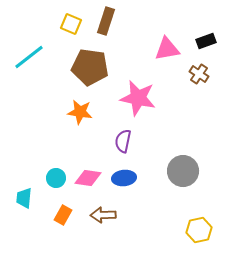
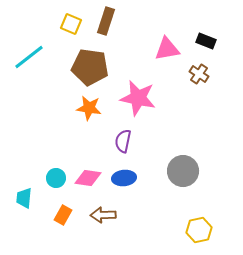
black rectangle: rotated 42 degrees clockwise
orange star: moved 9 px right, 4 px up
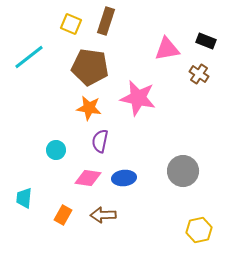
purple semicircle: moved 23 px left
cyan circle: moved 28 px up
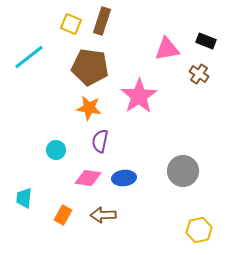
brown rectangle: moved 4 px left
pink star: moved 1 px right, 2 px up; rotated 27 degrees clockwise
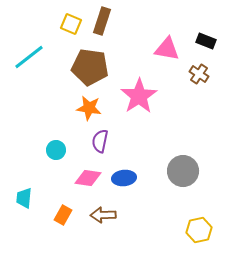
pink triangle: rotated 20 degrees clockwise
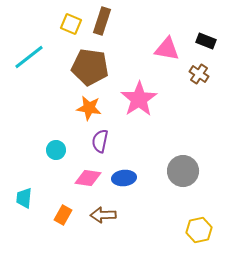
pink star: moved 3 px down
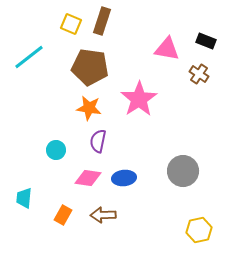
purple semicircle: moved 2 px left
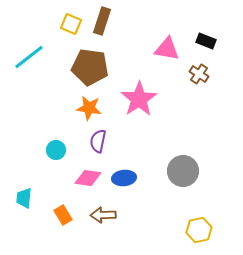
orange rectangle: rotated 60 degrees counterclockwise
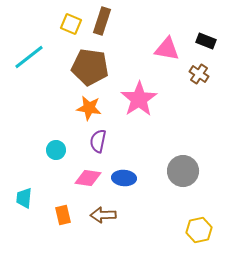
blue ellipse: rotated 10 degrees clockwise
orange rectangle: rotated 18 degrees clockwise
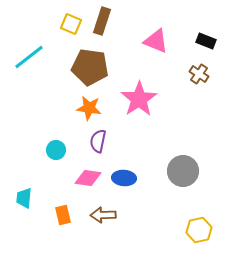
pink triangle: moved 11 px left, 8 px up; rotated 12 degrees clockwise
